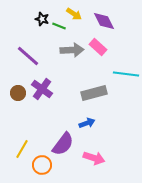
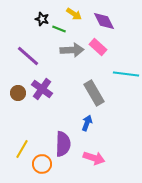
green line: moved 3 px down
gray rectangle: rotated 75 degrees clockwise
blue arrow: rotated 49 degrees counterclockwise
purple semicircle: rotated 35 degrees counterclockwise
orange circle: moved 1 px up
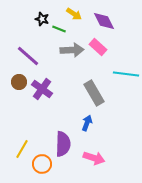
brown circle: moved 1 px right, 11 px up
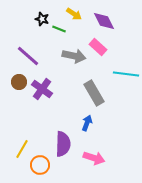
gray arrow: moved 2 px right, 6 px down; rotated 15 degrees clockwise
orange circle: moved 2 px left, 1 px down
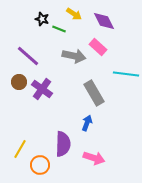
yellow line: moved 2 px left
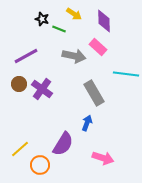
purple diamond: rotated 25 degrees clockwise
purple line: moved 2 px left; rotated 70 degrees counterclockwise
brown circle: moved 2 px down
purple semicircle: rotated 30 degrees clockwise
yellow line: rotated 18 degrees clockwise
pink arrow: moved 9 px right
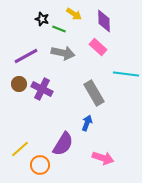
gray arrow: moved 11 px left, 3 px up
purple cross: rotated 10 degrees counterclockwise
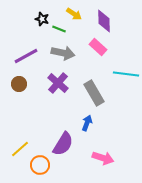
purple cross: moved 16 px right, 6 px up; rotated 15 degrees clockwise
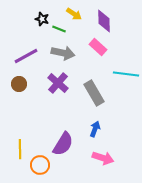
blue arrow: moved 8 px right, 6 px down
yellow line: rotated 48 degrees counterclockwise
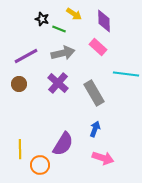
gray arrow: rotated 25 degrees counterclockwise
